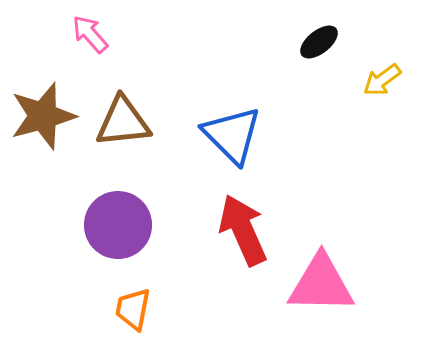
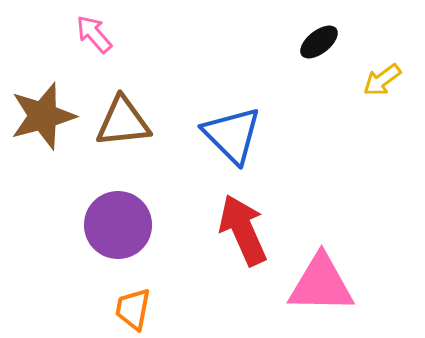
pink arrow: moved 4 px right
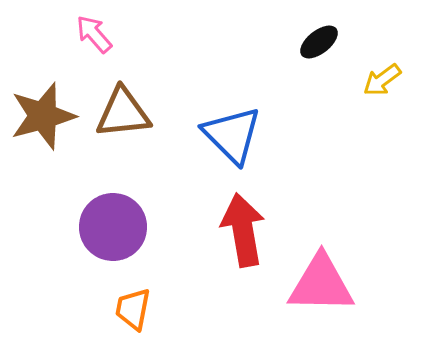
brown triangle: moved 9 px up
purple circle: moved 5 px left, 2 px down
red arrow: rotated 14 degrees clockwise
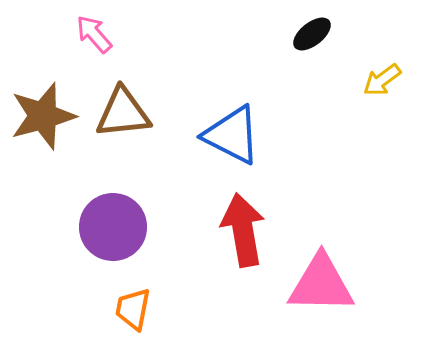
black ellipse: moved 7 px left, 8 px up
blue triangle: rotated 18 degrees counterclockwise
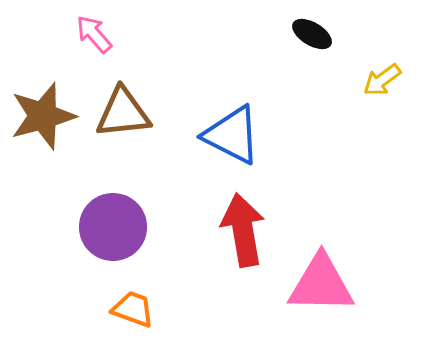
black ellipse: rotated 69 degrees clockwise
orange trapezoid: rotated 99 degrees clockwise
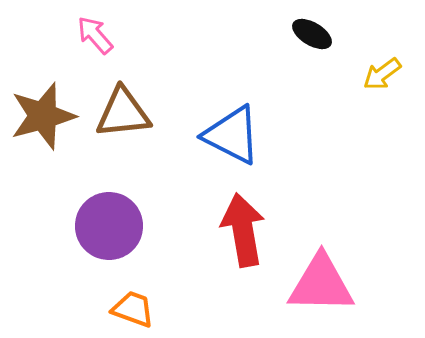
pink arrow: moved 1 px right, 1 px down
yellow arrow: moved 6 px up
purple circle: moved 4 px left, 1 px up
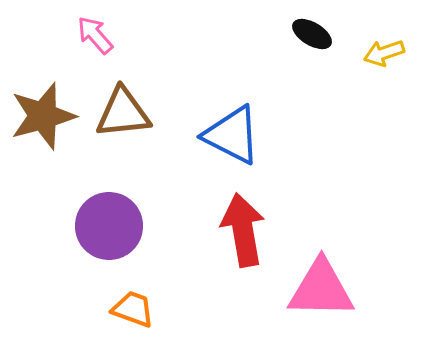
yellow arrow: moved 2 px right, 21 px up; rotated 18 degrees clockwise
pink triangle: moved 5 px down
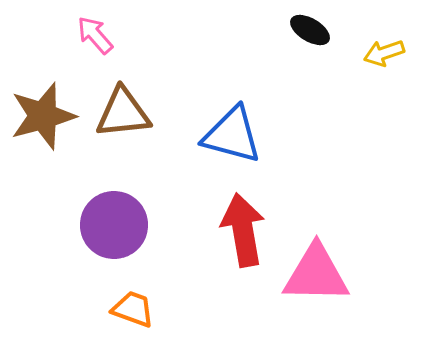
black ellipse: moved 2 px left, 4 px up
blue triangle: rotated 12 degrees counterclockwise
purple circle: moved 5 px right, 1 px up
pink triangle: moved 5 px left, 15 px up
